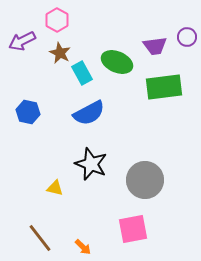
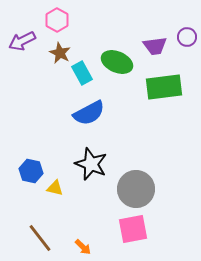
blue hexagon: moved 3 px right, 59 px down
gray circle: moved 9 px left, 9 px down
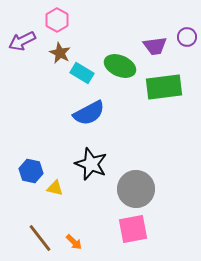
green ellipse: moved 3 px right, 4 px down
cyan rectangle: rotated 30 degrees counterclockwise
orange arrow: moved 9 px left, 5 px up
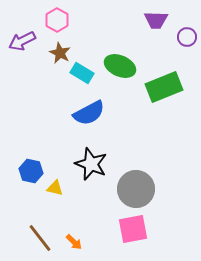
purple trapezoid: moved 1 px right, 26 px up; rotated 10 degrees clockwise
green rectangle: rotated 15 degrees counterclockwise
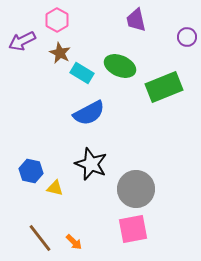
purple trapezoid: moved 20 px left; rotated 75 degrees clockwise
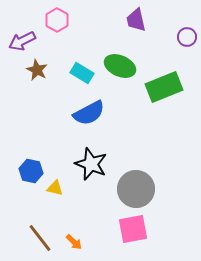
brown star: moved 23 px left, 17 px down
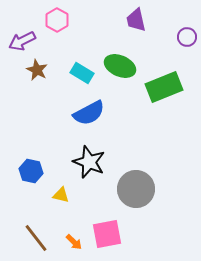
black star: moved 2 px left, 2 px up
yellow triangle: moved 6 px right, 7 px down
pink square: moved 26 px left, 5 px down
brown line: moved 4 px left
